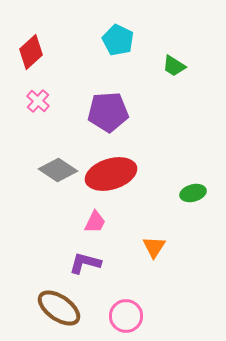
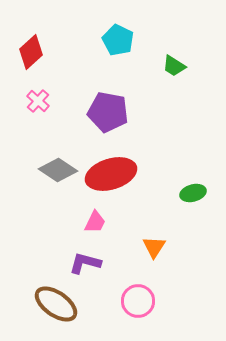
purple pentagon: rotated 15 degrees clockwise
brown ellipse: moved 3 px left, 4 px up
pink circle: moved 12 px right, 15 px up
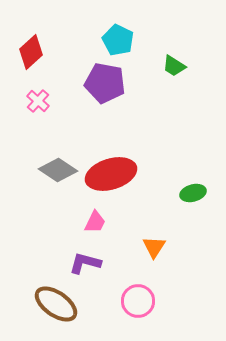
purple pentagon: moved 3 px left, 29 px up
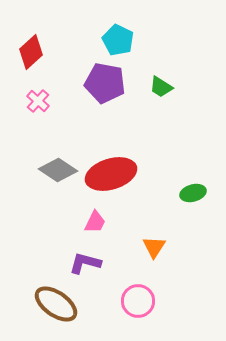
green trapezoid: moved 13 px left, 21 px down
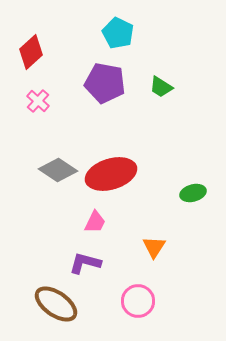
cyan pentagon: moved 7 px up
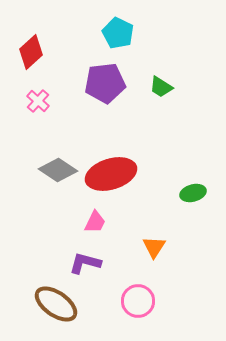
purple pentagon: rotated 18 degrees counterclockwise
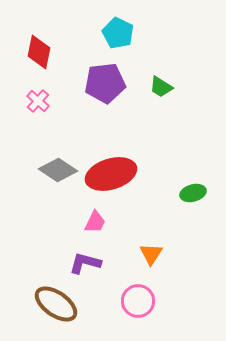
red diamond: moved 8 px right; rotated 36 degrees counterclockwise
orange triangle: moved 3 px left, 7 px down
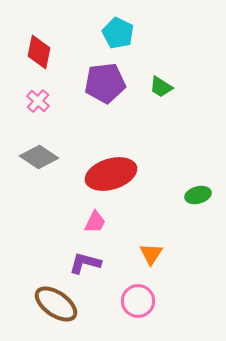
gray diamond: moved 19 px left, 13 px up
green ellipse: moved 5 px right, 2 px down
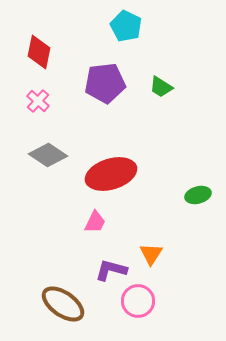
cyan pentagon: moved 8 px right, 7 px up
gray diamond: moved 9 px right, 2 px up
purple L-shape: moved 26 px right, 7 px down
brown ellipse: moved 7 px right
